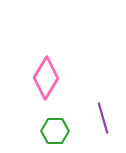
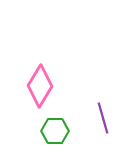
pink diamond: moved 6 px left, 8 px down
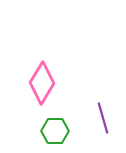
pink diamond: moved 2 px right, 3 px up
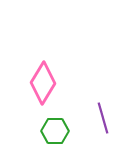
pink diamond: moved 1 px right
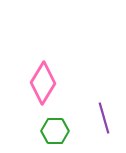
purple line: moved 1 px right
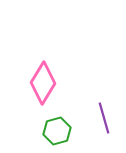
green hexagon: moved 2 px right; rotated 16 degrees counterclockwise
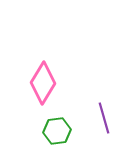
green hexagon: rotated 8 degrees clockwise
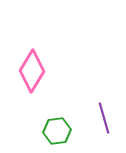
pink diamond: moved 11 px left, 12 px up
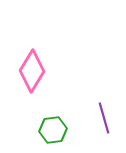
green hexagon: moved 4 px left, 1 px up
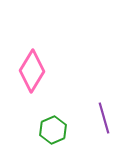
green hexagon: rotated 16 degrees counterclockwise
